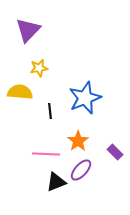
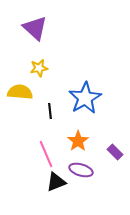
purple triangle: moved 7 px right, 2 px up; rotated 32 degrees counterclockwise
blue star: rotated 8 degrees counterclockwise
pink line: rotated 64 degrees clockwise
purple ellipse: rotated 65 degrees clockwise
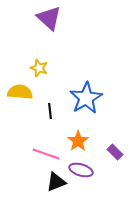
purple triangle: moved 14 px right, 10 px up
yellow star: rotated 30 degrees clockwise
blue star: moved 1 px right
pink line: rotated 48 degrees counterclockwise
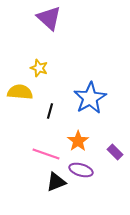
blue star: moved 4 px right
black line: rotated 21 degrees clockwise
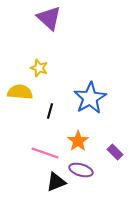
pink line: moved 1 px left, 1 px up
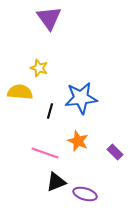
purple triangle: rotated 12 degrees clockwise
blue star: moved 9 px left; rotated 24 degrees clockwise
orange star: rotated 15 degrees counterclockwise
purple ellipse: moved 4 px right, 24 px down
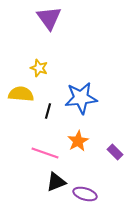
yellow semicircle: moved 1 px right, 2 px down
black line: moved 2 px left
orange star: rotated 20 degrees clockwise
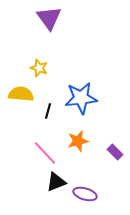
orange star: rotated 15 degrees clockwise
pink line: rotated 28 degrees clockwise
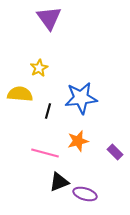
yellow star: rotated 24 degrees clockwise
yellow semicircle: moved 1 px left
pink line: rotated 32 degrees counterclockwise
black triangle: moved 3 px right
